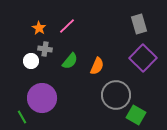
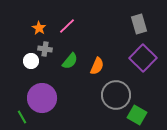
green square: moved 1 px right
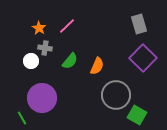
gray cross: moved 1 px up
green line: moved 1 px down
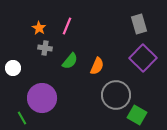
pink line: rotated 24 degrees counterclockwise
white circle: moved 18 px left, 7 px down
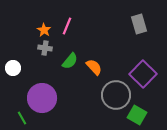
orange star: moved 5 px right, 2 px down
purple square: moved 16 px down
orange semicircle: moved 3 px left, 1 px down; rotated 66 degrees counterclockwise
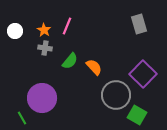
white circle: moved 2 px right, 37 px up
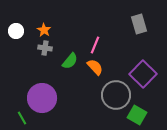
pink line: moved 28 px right, 19 px down
white circle: moved 1 px right
orange semicircle: moved 1 px right
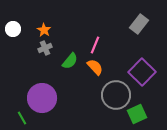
gray rectangle: rotated 54 degrees clockwise
white circle: moved 3 px left, 2 px up
gray cross: rotated 32 degrees counterclockwise
purple square: moved 1 px left, 2 px up
green square: moved 1 px up; rotated 36 degrees clockwise
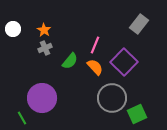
purple square: moved 18 px left, 10 px up
gray circle: moved 4 px left, 3 px down
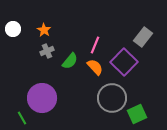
gray rectangle: moved 4 px right, 13 px down
gray cross: moved 2 px right, 3 px down
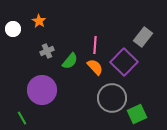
orange star: moved 5 px left, 9 px up
pink line: rotated 18 degrees counterclockwise
purple circle: moved 8 px up
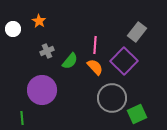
gray rectangle: moved 6 px left, 5 px up
purple square: moved 1 px up
green line: rotated 24 degrees clockwise
